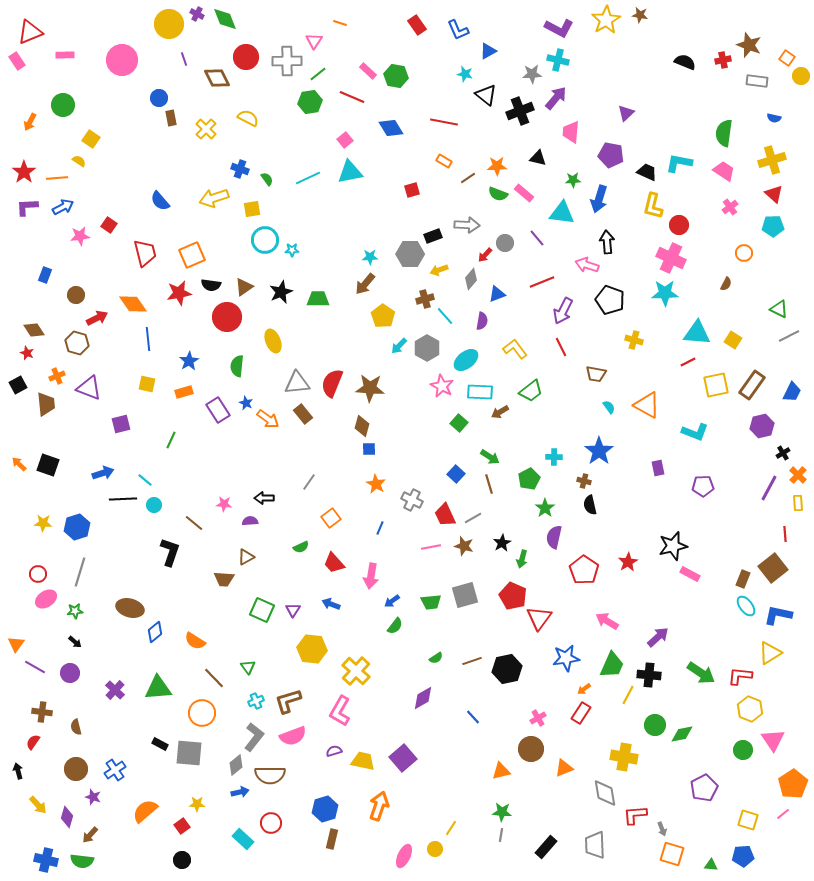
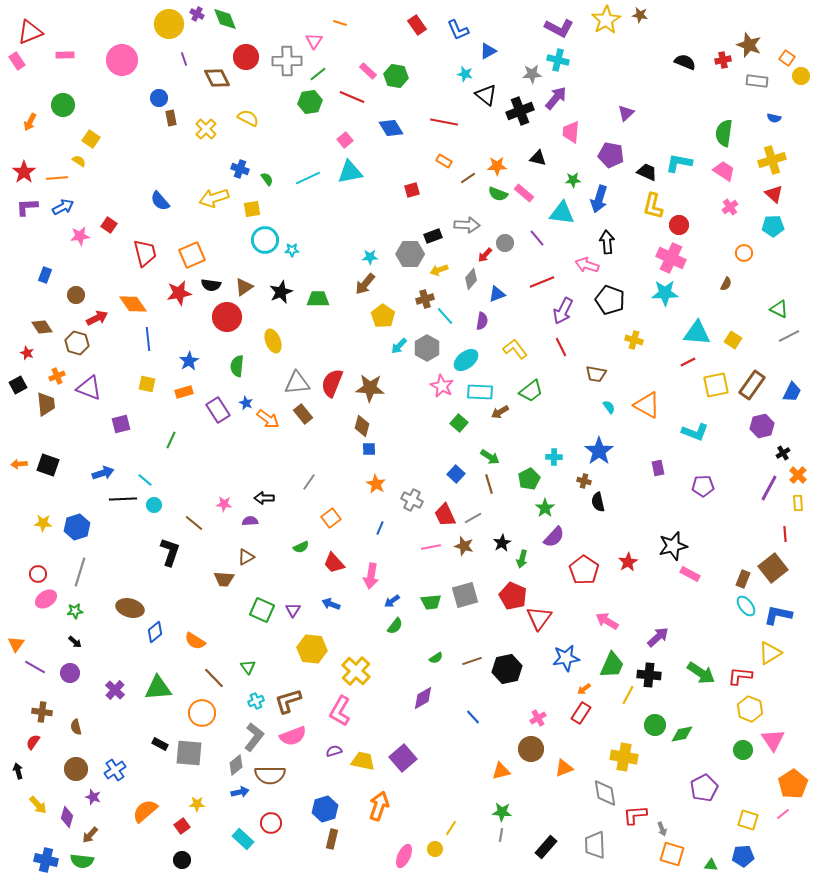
brown diamond at (34, 330): moved 8 px right, 3 px up
orange arrow at (19, 464): rotated 49 degrees counterclockwise
black semicircle at (590, 505): moved 8 px right, 3 px up
purple semicircle at (554, 537): rotated 150 degrees counterclockwise
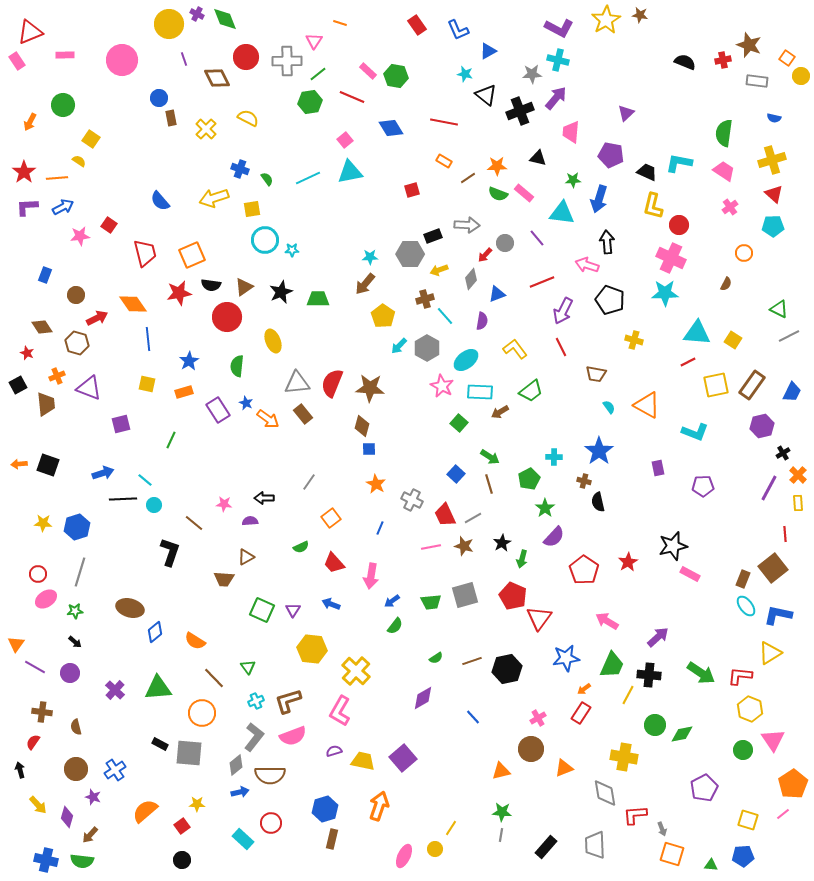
black arrow at (18, 771): moved 2 px right, 1 px up
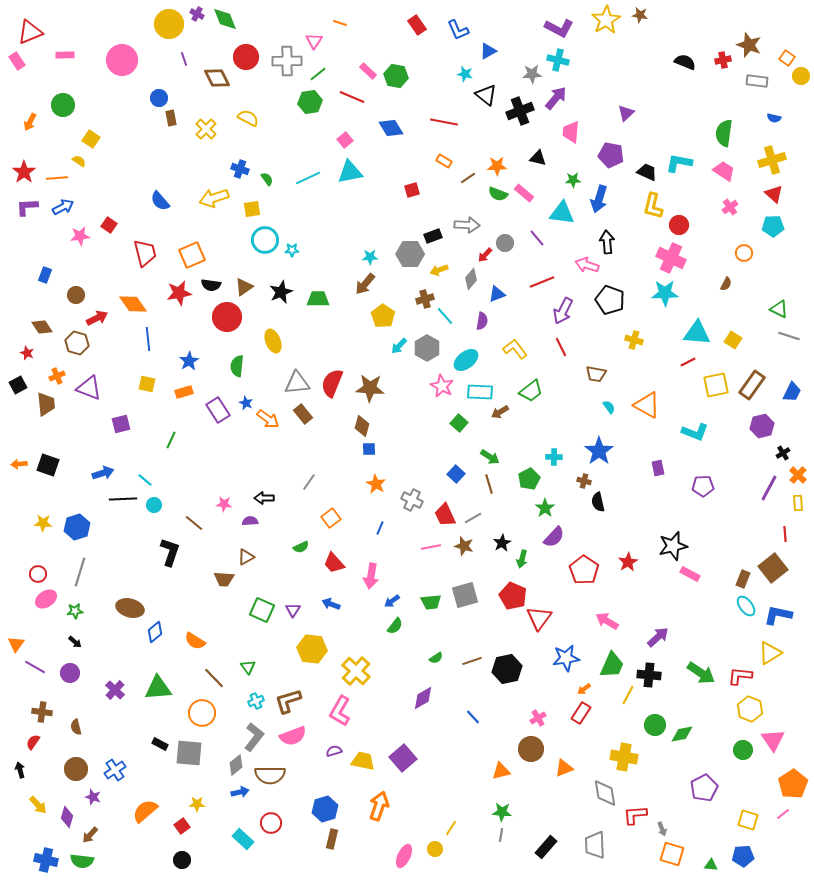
gray line at (789, 336): rotated 45 degrees clockwise
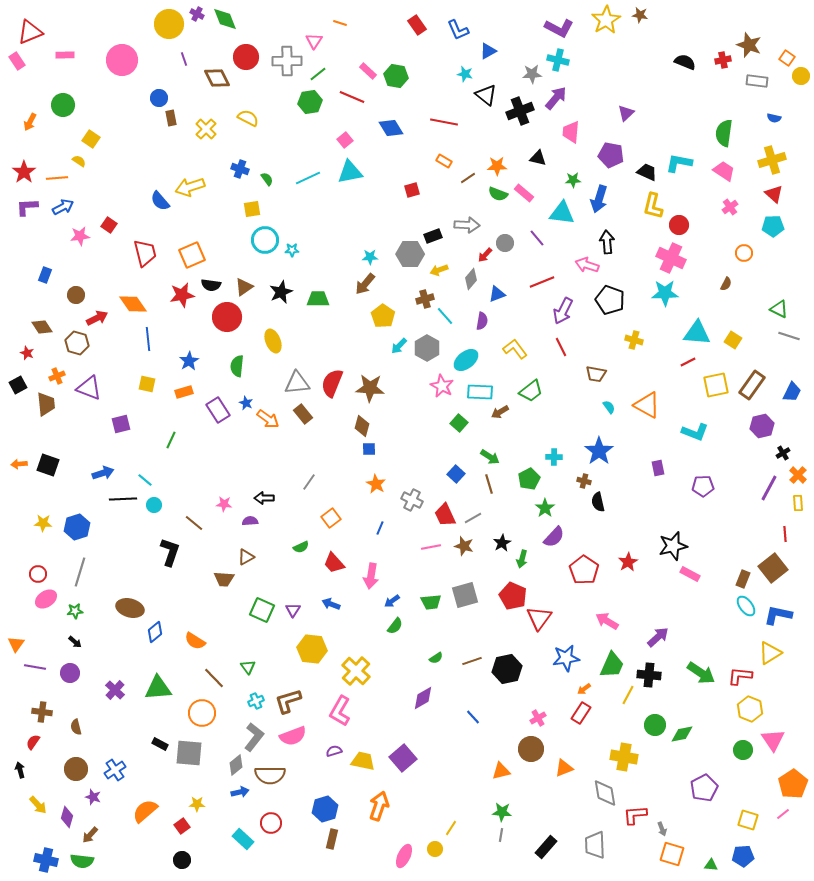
yellow arrow at (214, 198): moved 24 px left, 11 px up
red star at (179, 293): moved 3 px right, 2 px down
purple line at (35, 667): rotated 20 degrees counterclockwise
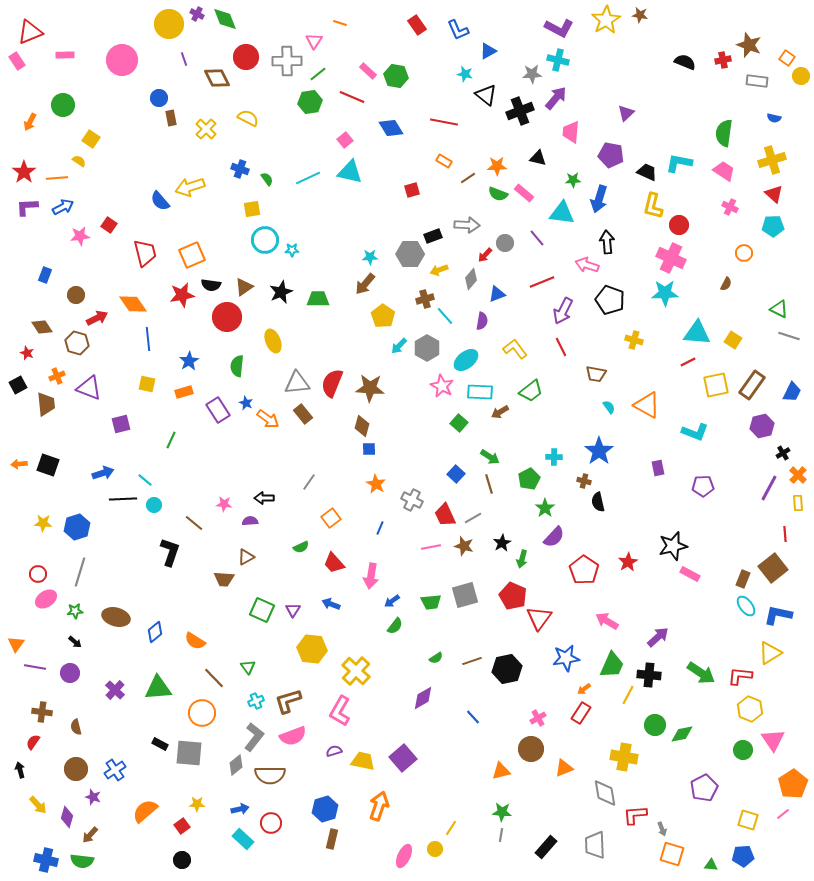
cyan triangle at (350, 172): rotated 24 degrees clockwise
pink cross at (730, 207): rotated 28 degrees counterclockwise
brown ellipse at (130, 608): moved 14 px left, 9 px down
blue arrow at (240, 792): moved 17 px down
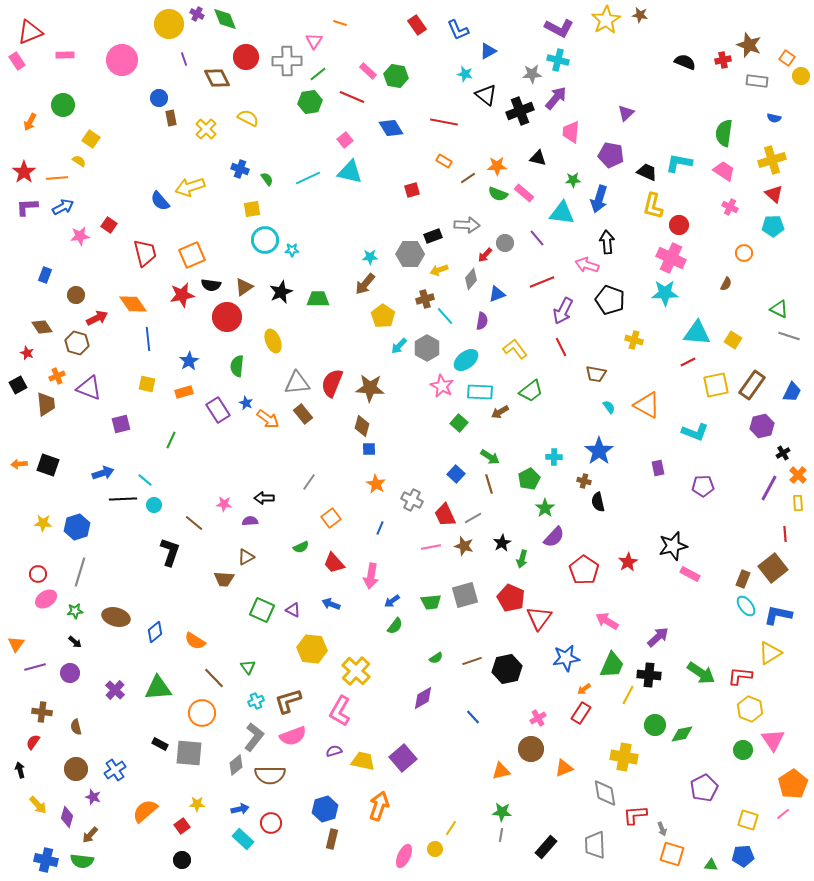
red pentagon at (513, 596): moved 2 px left, 2 px down
purple triangle at (293, 610): rotated 35 degrees counterclockwise
purple line at (35, 667): rotated 25 degrees counterclockwise
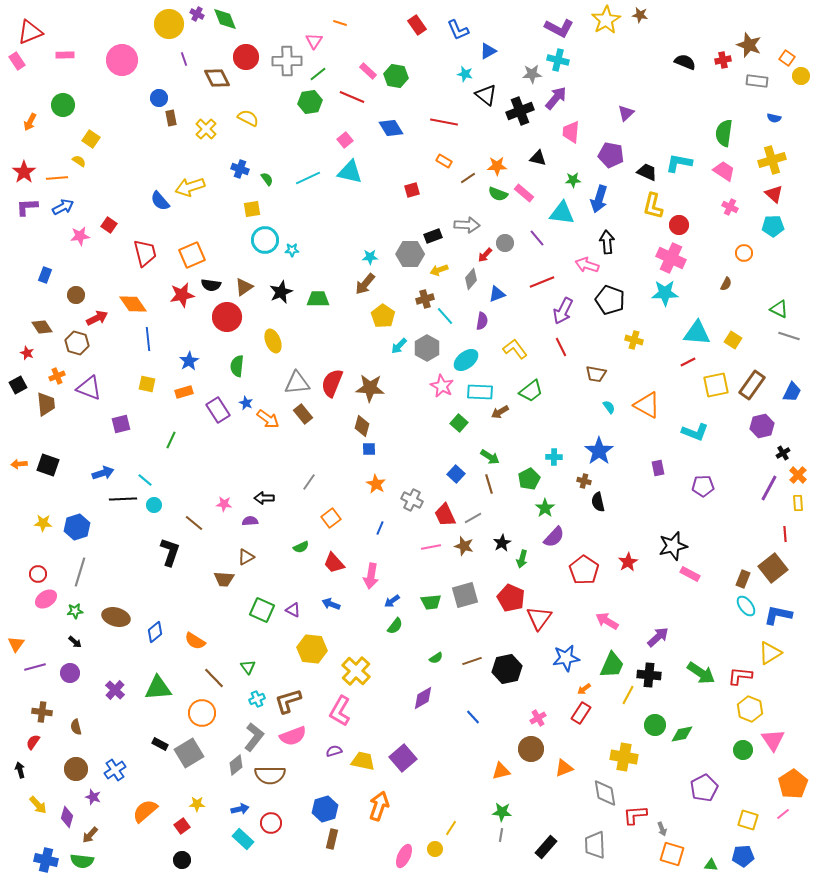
cyan cross at (256, 701): moved 1 px right, 2 px up
gray square at (189, 753): rotated 36 degrees counterclockwise
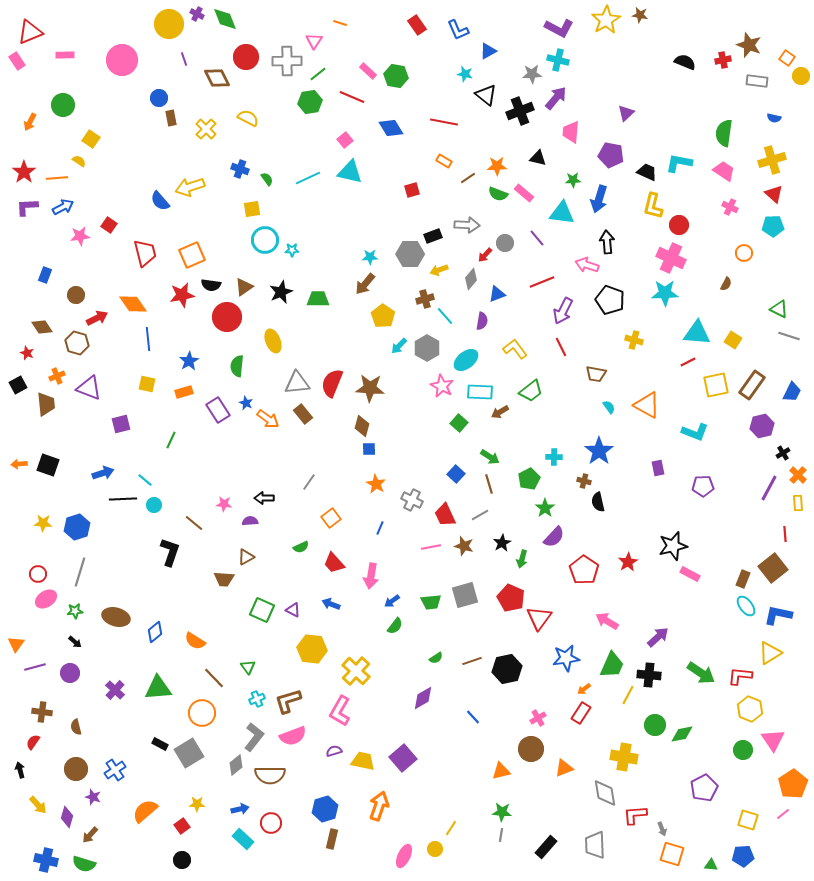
gray line at (473, 518): moved 7 px right, 3 px up
green semicircle at (82, 861): moved 2 px right, 3 px down; rotated 10 degrees clockwise
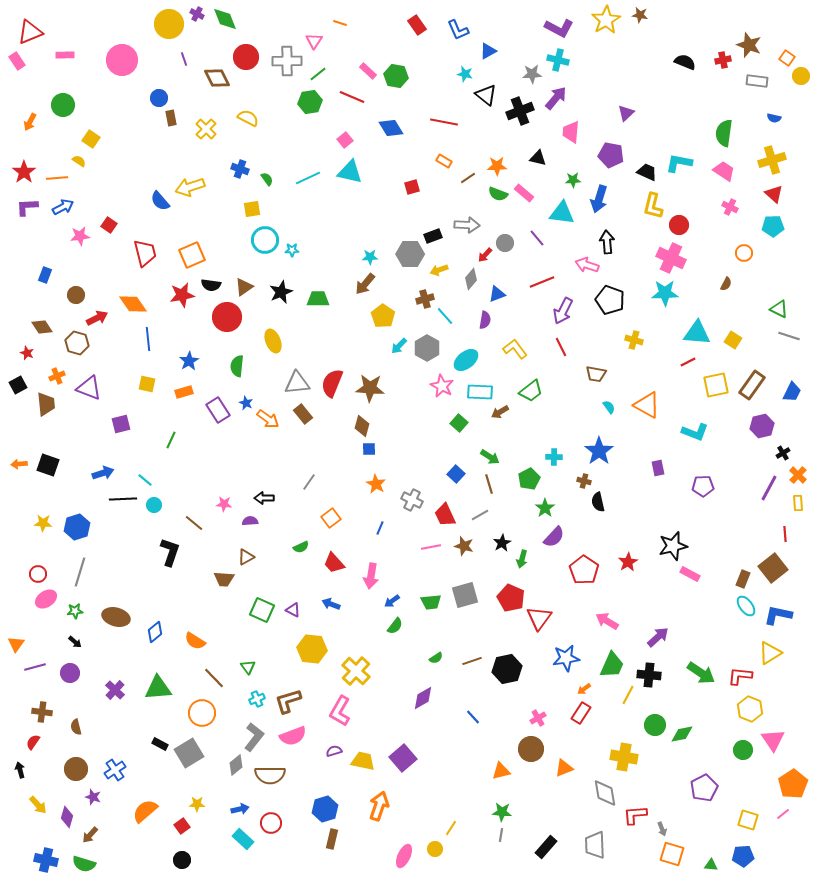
red square at (412, 190): moved 3 px up
purple semicircle at (482, 321): moved 3 px right, 1 px up
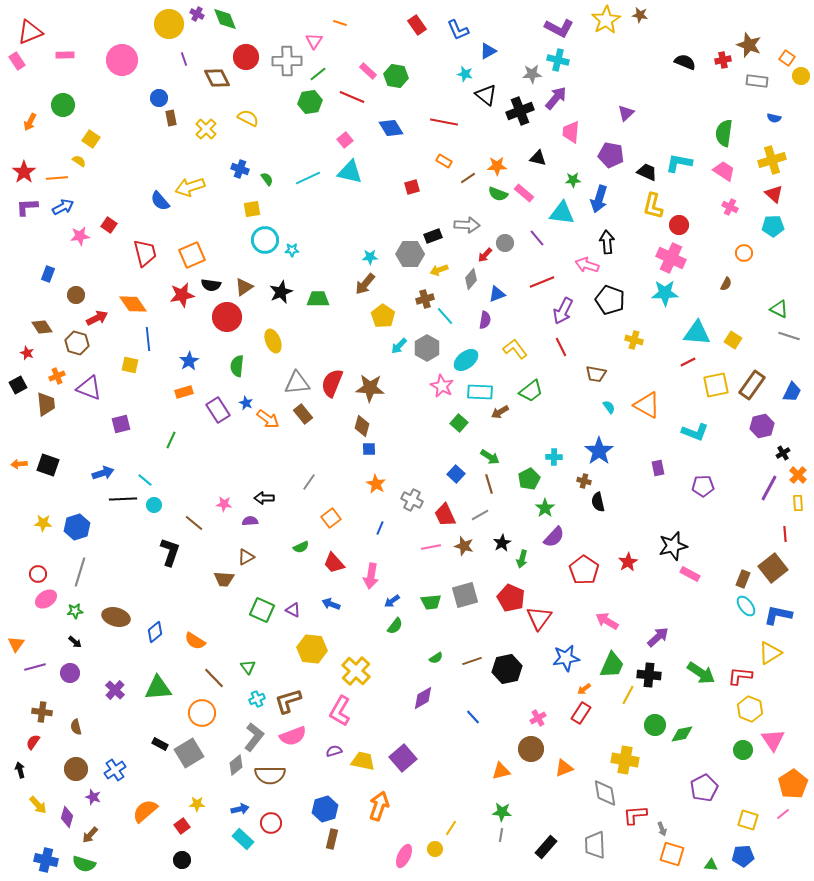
blue rectangle at (45, 275): moved 3 px right, 1 px up
yellow square at (147, 384): moved 17 px left, 19 px up
yellow cross at (624, 757): moved 1 px right, 3 px down
